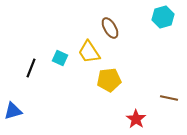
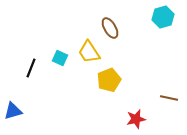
yellow pentagon: rotated 15 degrees counterclockwise
red star: rotated 24 degrees clockwise
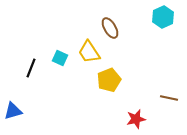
cyan hexagon: rotated 10 degrees counterclockwise
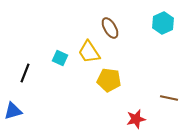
cyan hexagon: moved 6 px down
black line: moved 6 px left, 5 px down
yellow pentagon: rotated 30 degrees clockwise
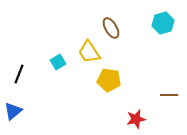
cyan hexagon: rotated 10 degrees clockwise
brown ellipse: moved 1 px right
cyan square: moved 2 px left, 4 px down; rotated 35 degrees clockwise
black line: moved 6 px left, 1 px down
brown line: moved 3 px up; rotated 12 degrees counterclockwise
blue triangle: rotated 24 degrees counterclockwise
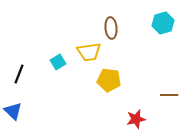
brown ellipse: rotated 25 degrees clockwise
yellow trapezoid: rotated 65 degrees counterclockwise
blue triangle: rotated 36 degrees counterclockwise
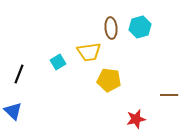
cyan hexagon: moved 23 px left, 4 px down
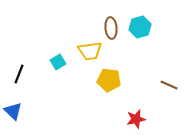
yellow trapezoid: moved 1 px right, 1 px up
brown line: moved 10 px up; rotated 24 degrees clockwise
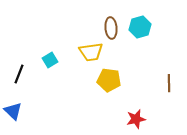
yellow trapezoid: moved 1 px right, 1 px down
cyan square: moved 8 px left, 2 px up
brown line: moved 2 px up; rotated 66 degrees clockwise
